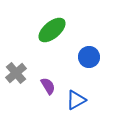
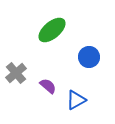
purple semicircle: rotated 18 degrees counterclockwise
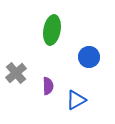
green ellipse: rotated 40 degrees counterclockwise
purple semicircle: rotated 48 degrees clockwise
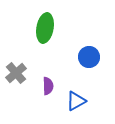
green ellipse: moved 7 px left, 2 px up
blue triangle: moved 1 px down
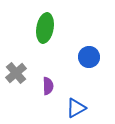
blue triangle: moved 7 px down
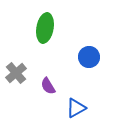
purple semicircle: rotated 150 degrees clockwise
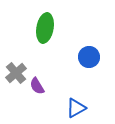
purple semicircle: moved 11 px left
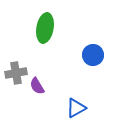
blue circle: moved 4 px right, 2 px up
gray cross: rotated 30 degrees clockwise
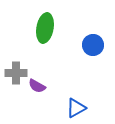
blue circle: moved 10 px up
gray cross: rotated 10 degrees clockwise
purple semicircle: rotated 30 degrees counterclockwise
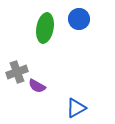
blue circle: moved 14 px left, 26 px up
gray cross: moved 1 px right, 1 px up; rotated 20 degrees counterclockwise
